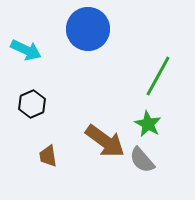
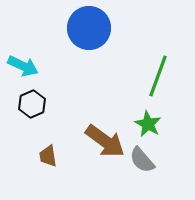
blue circle: moved 1 px right, 1 px up
cyan arrow: moved 3 px left, 16 px down
green line: rotated 9 degrees counterclockwise
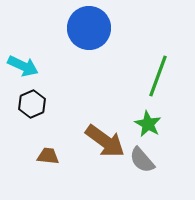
brown trapezoid: rotated 105 degrees clockwise
